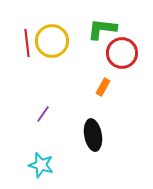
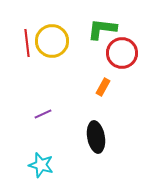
purple line: rotated 30 degrees clockwise
black ellipse: moved 3 px right, 2 px down
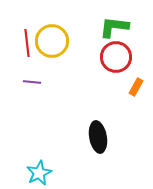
green L-shape: moved 12 px right, 2 px up
red circle: moved 6 px left, 4 px down
orange rectangle: moved 33 px right
purple line: moved 11 px left, 32 px up; rotated 30 degrees clockwise
black ellipse: moved 2 px right
cyan star: moved 2 px left, 8 px down; rotated 30 degrees clockwise
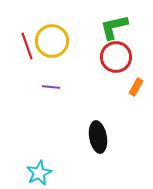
green L-shape: rotated 20 degrees counterclockwise
red line: moved 3 px down; rotated 12 degrees counterclockwise
purple line: moved 19 px right, 5 px down
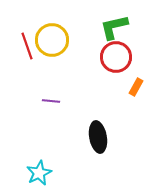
yellow circle: moved 1 px up
purple line: moved 14 px down
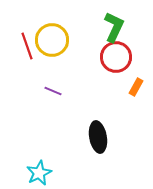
green L-shape: rotated 128 degrees clockwise
purple line: moved 2 px right, 10 px up; rotated 18 degrees clockwise
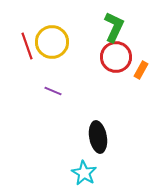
yellow circle: moved 2 px down
orange rectangle: moved 5 px right, 17 px up
cyan star: moved 45 px right; rotated 15 degrees counterclockwise
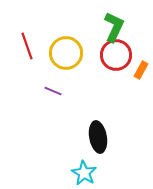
yellow circle: moved 14 px right, 11 px down
red circle: moved 2 px up
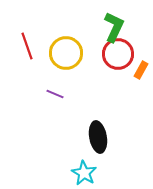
red circle: moved 2 px right, 1 px up
purple line: moved 2 px right, 3 px down
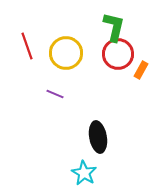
green L-shape: rotated 12 degrees counterclockwise
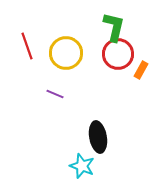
cyan star: moved 2 px left, 7 px up; rotated 10 degrees counterclockwise
